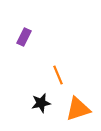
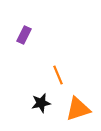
purple rectangle: moved 2 px up
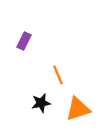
purple rectangle: moved 6 px down
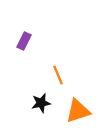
orange triangle: moved 2 px down
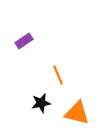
purple rectangle: rotated 30 degrees clockwise
orange triangle: moved 1 px left, 2 px down; rotated 32 degrees clockwise
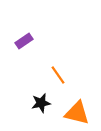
orange line: rotated 12 degrees counterclockwise
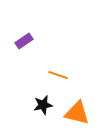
orange line: rotated 36 degrees counterclockwise
black star: moved 2 px right, 2 px down
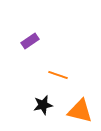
purple rectangle: moved 6 px right
orange triangle: moved 3 px right, 2 px up
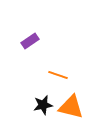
orange triangle: moved 9 px left, 4 px up
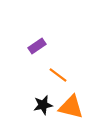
purple rectangle: moved 7 px right, 5 px down
orange line: rotated 18 degrees clockwise
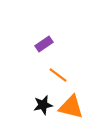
purple rectangle: moved 7 px right, 2 px up
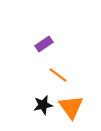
orange triangle: rotated 40 degrees clockwise
